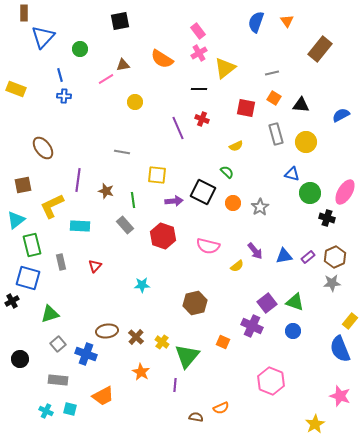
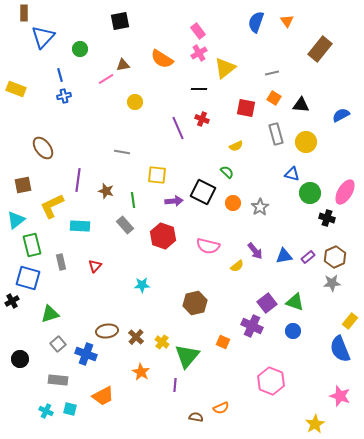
blue cross at (64, 96): rotated 16 degrees counterclockwise
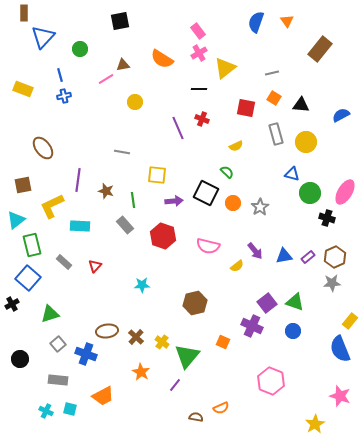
yellow rectangle at (16, 89): moved 7 px right
black square at (203, 192): moved 3 px right, 1 px down
gray rectangle at (61, 262): moved 3 px right; rotated 35 degrees counterclockwise
blue square at (28, 278): rotated 25 degrees clockwise
black cross at (12, 301): moved 3 px down
purple line at (175, 385): rotated 32 degrees clockwise
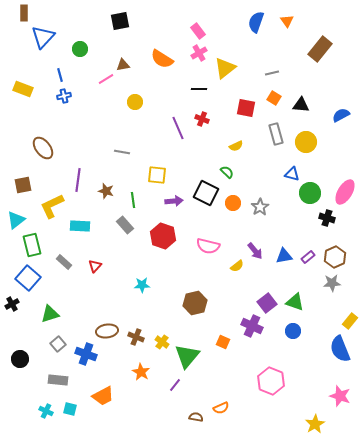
brown cross at (136, 337): rotated 21 degrees counterclockwise
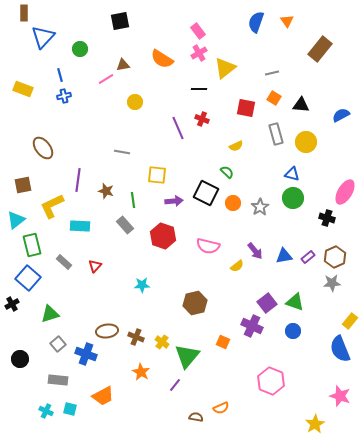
green circle at (310, 193): moved 17 px left, 5 px down
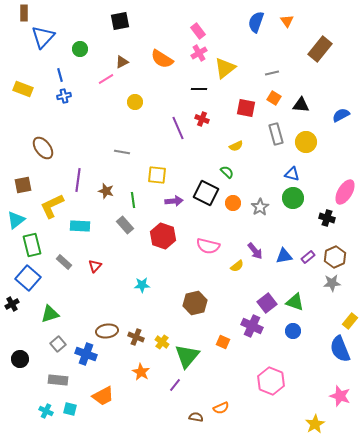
brown triangle at (123, 65): moved 1 px left, 3 px up; rotated 16 degrees counterclockwise
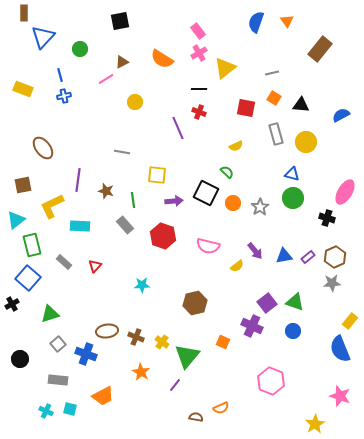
red cross at (202, 119): moved 3 px left, 7 px up
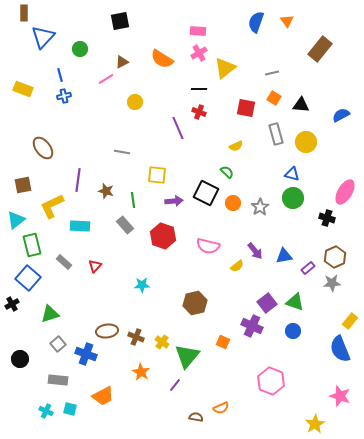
pink rectangle at (198, 31): rotated 49 degrees counterclockwise
purple rectangle at (308, 257): moved 11 px down
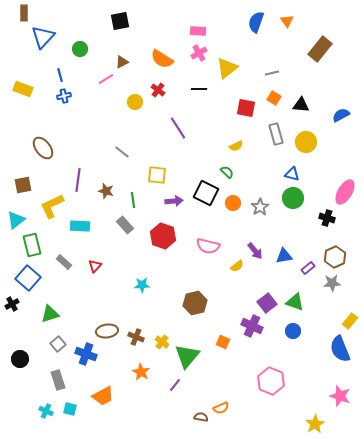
yellow triangle at (225, 68): moved 2 px right
red cross at (199, 112): moved 41 px left, 22 px up; rotated 16 degrees clockwise
purple line at (178, 128): rotated 10 degrees counterclockwise
gray line at (122, 152): rotated 28 degrees clockwise
gray rectangle at (58, 380): rotated 66 degrees clockwise
brown semicircle at (196, 417): moved 5 px right
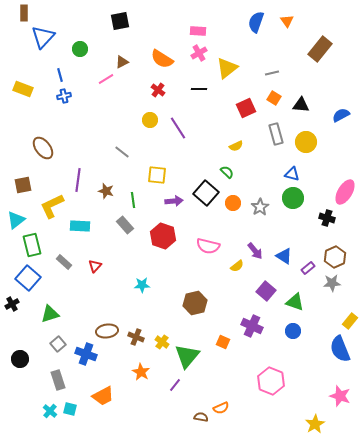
yellow circle at (135, 102): moved 15 px right, 18 px down
red square at (246, 108): rotated 36 degrees counterclockwise
black square at (206, 193): rotated 15 degrees clockwise
blue triangle at (284, 256): rotated 42 degrees clockwise
purple square at (267, 303): moved 1 px left, 12 px up; rotated 12 degrees counterclockwise
cyan cross at (46, 411): moved 4 px right; rotated 16 degrees clockwise
